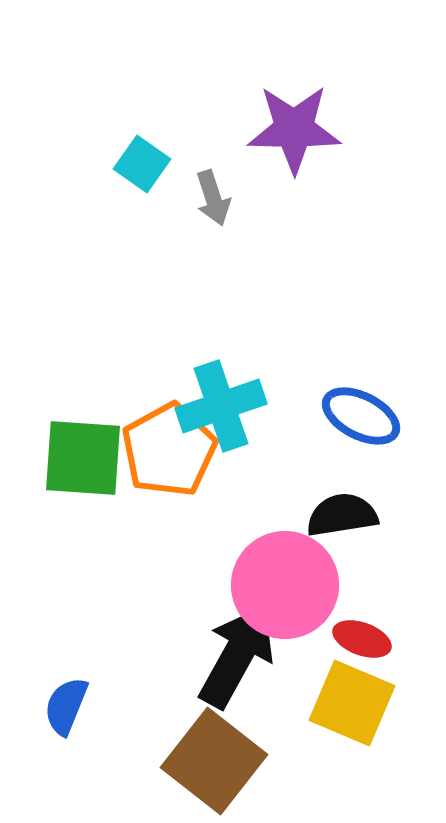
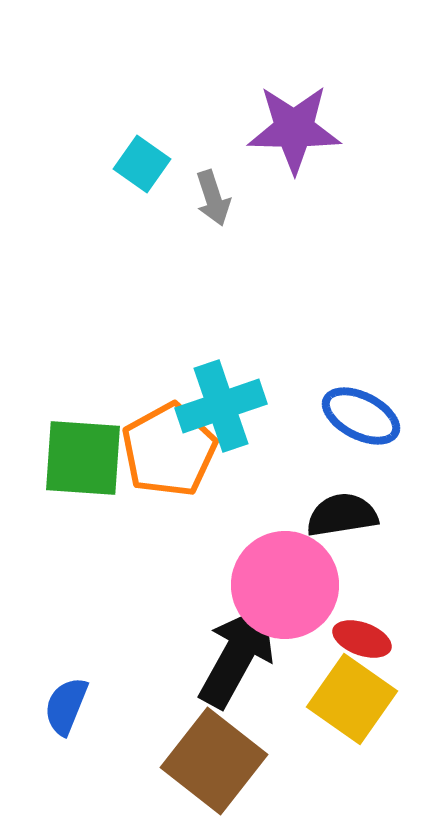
yellow square: moved 4 px up; rotated 12 degrees clockwise
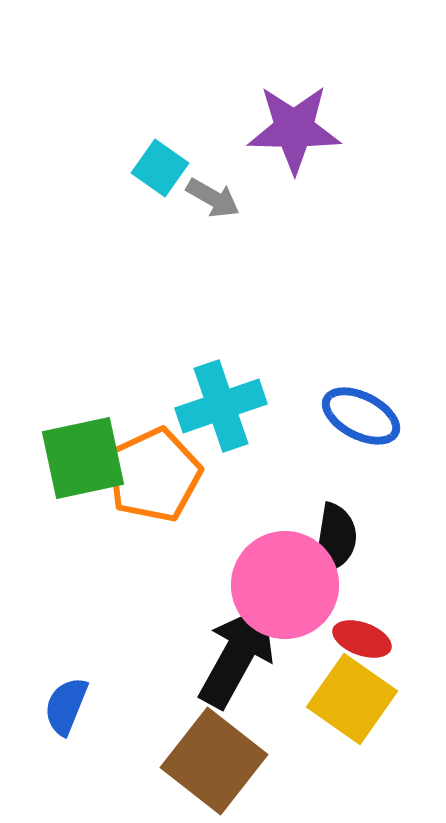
cyan square: moved 18 px right, 4 px down
gray arrow: rotated 42 degrees counterclockwise
orange pentagon: moved 15 px left, 25 px down; rotated 4 degrees clockwise
green square: rotated 16 degrees counterclockwise
black semicircle: moved 7 px left, 24 px down; rotated 108 degrees clockwise
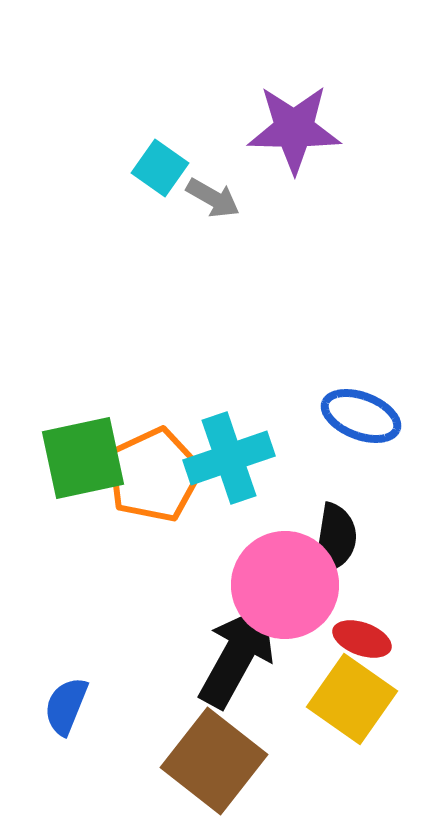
cyan cross: moved 8 px right, 52 px down
blue ellipse: rotated 6 degrees counterclockwise
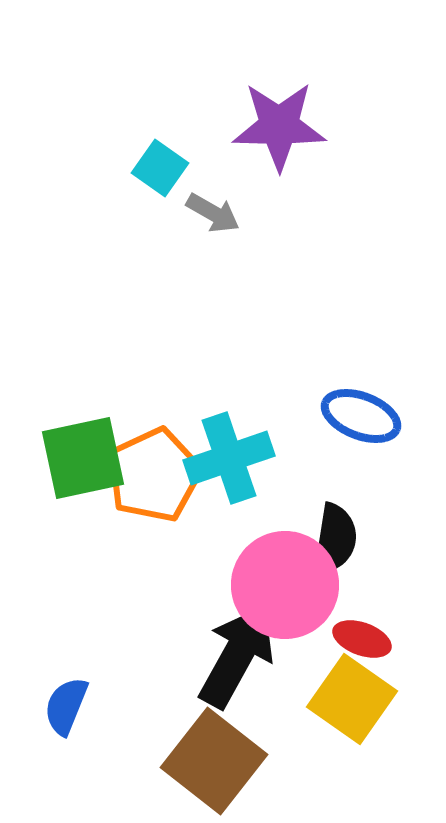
purple star: moved 15 px left, 3 px up
gray arrow: moved 15 px down
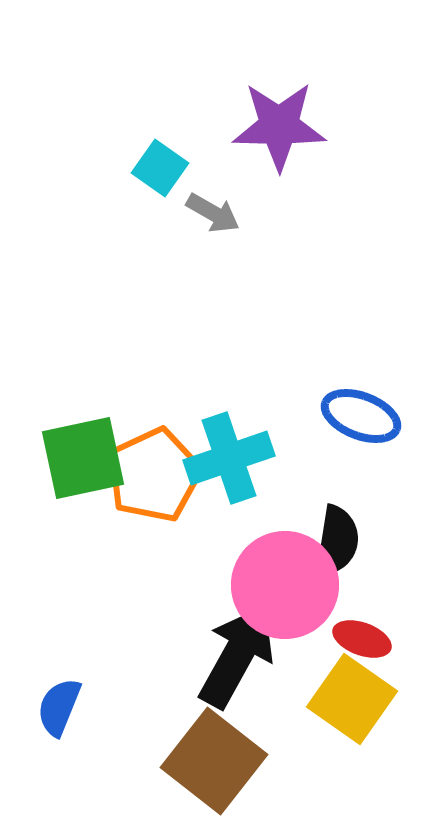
black semicircle: moved 2 px right, 2 px down
blue semicircle: moved 7 px left, 1 px down
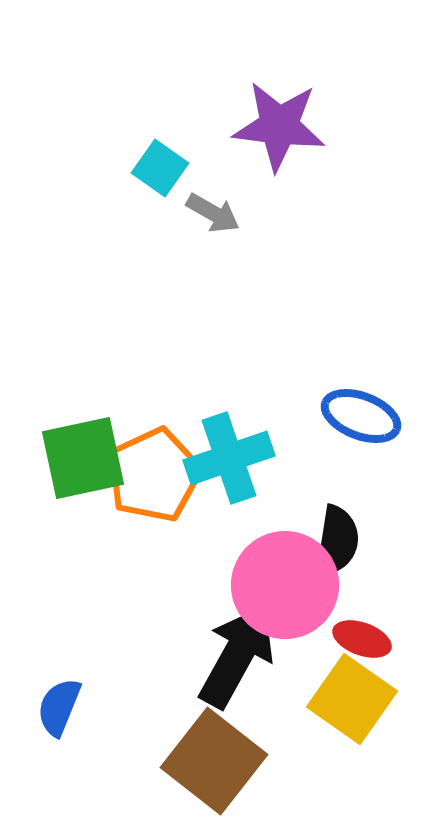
purple star: rotated 6 degrees clockwise
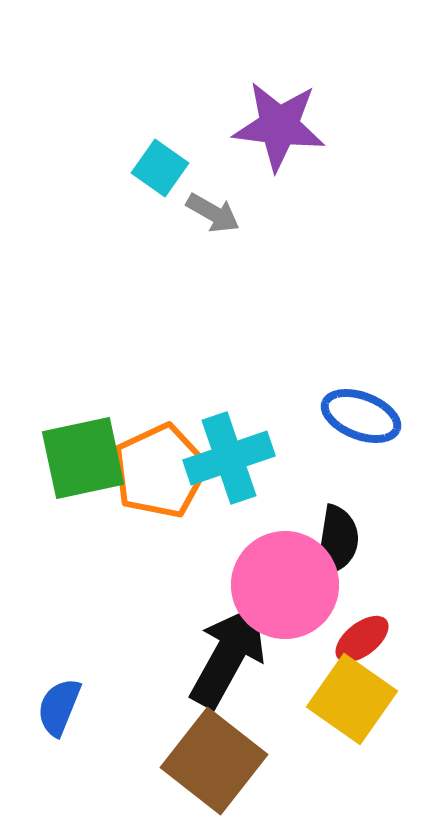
orange pentagon: moved 6 px right, 4 px up
red ellipse: rotated 58 degrees counterclockwise
black arrow: moved 9 px left
